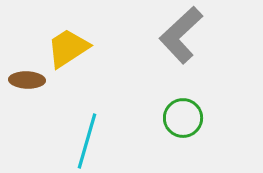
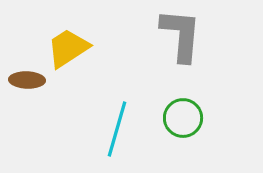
gray L-shape: rotated 138 degrees clockwise
cyan line: moved 30 px right, 12 px up
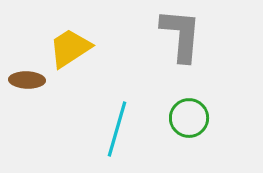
yellow trapezoid: moved 2 px right
green circle: moved 6 px right
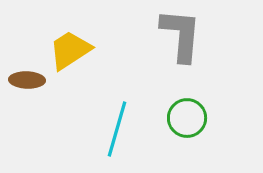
yellow trapezoid: moved 2 px down
green circle: moved 2 px left
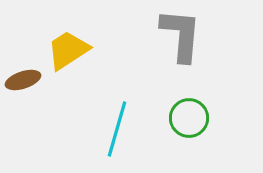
yellow trapezoid: moved 2 px left
brown ellipse: moved 4 px left; rotated 20 degrees counterclockwise
green circle: moved 2 px right
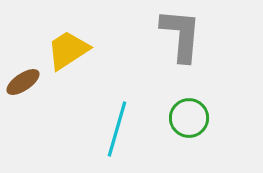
brown ellipse: moved 2 px down; rotated 16 degrees counterclockwise
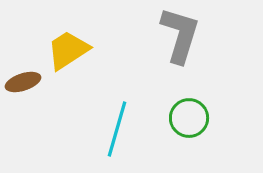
gray L-shape: moved 1 px left; rotated 12 degrees clockwise
brown ellipse: rotated 16 degrees clockwise
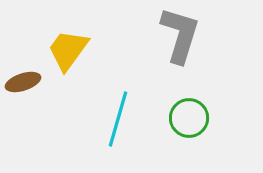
yellow trapezoid: rotated 21 degrees counterclockwise
cyan line: moved 1 px right, 10 px up
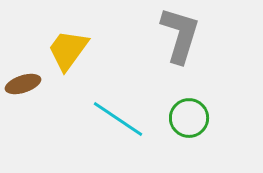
brown ellipse: moved 2 px down
cyan line: rotated 72 degrees counterclockwise
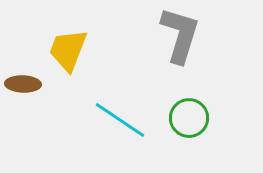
yellow trapezoid: rotated 15 degrees counterclockwise
brown ellipse: rotated 20 degrees clockwise
cyan line: moved 2 px right, 1 px down
